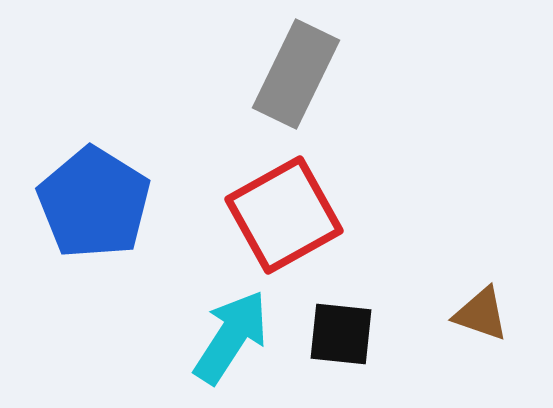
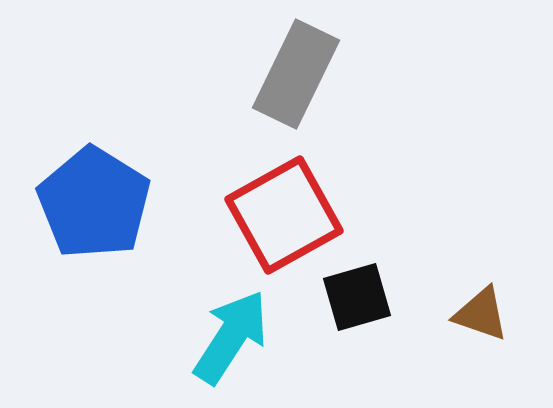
black square: moved 16 px right, 37 px up; rotated 22 degrees counterclockwise
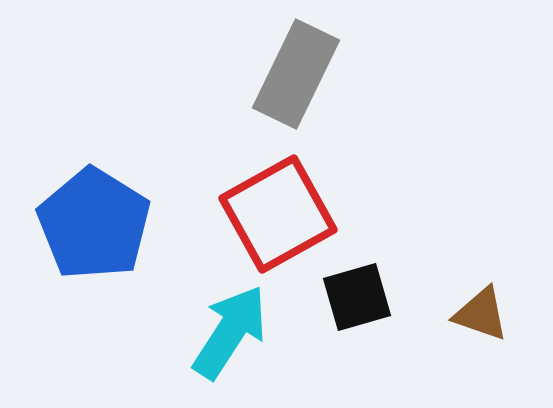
blue pentagon: moved 21 px down
red square: moved 6 px left, 1 px up
cyan arrow: moved 1 px left, 5 px up
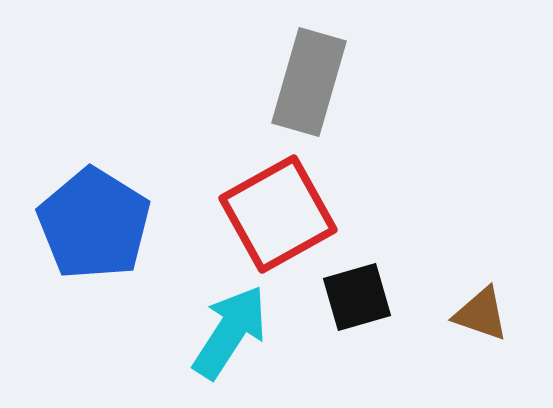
gray rectangle: moved 13 px right, 8 px down; rotated 10 degrees counterclockwise
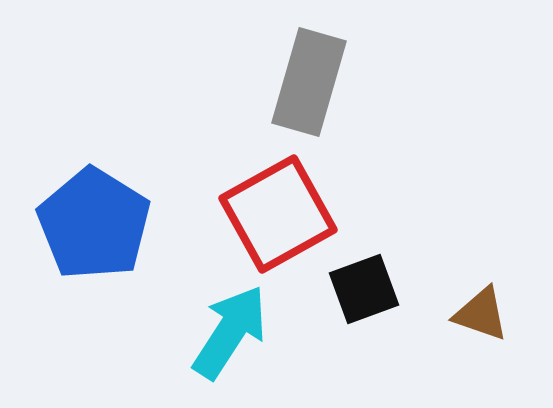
black square: moved 7 px right, 8 px up; rotated 4 degrees counterclockwise
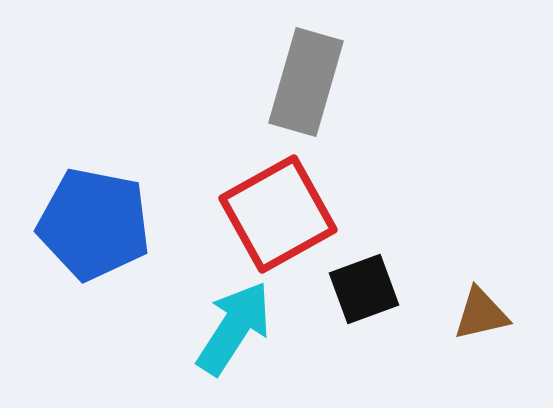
gray rectangle: moved 3 px left
blue pentagon: rotated 21 degrees counterclockwise
brown triangle: rotated 32 degrees counterclockwise
cyan arrow: moved 4 px right, 4 px up
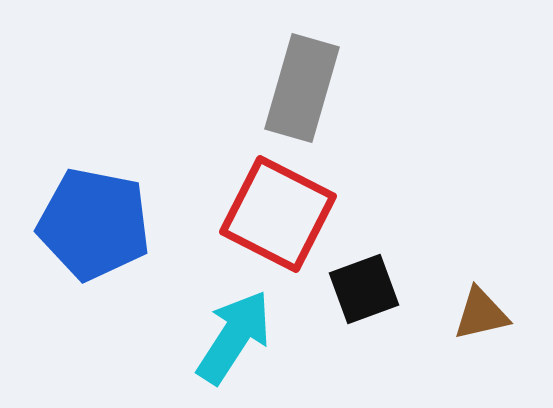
gray rectangle: moved 4 px left, 6 px down
red square: rotated 34 degrees counterclockwise
cyan arrow: moved 9 px down
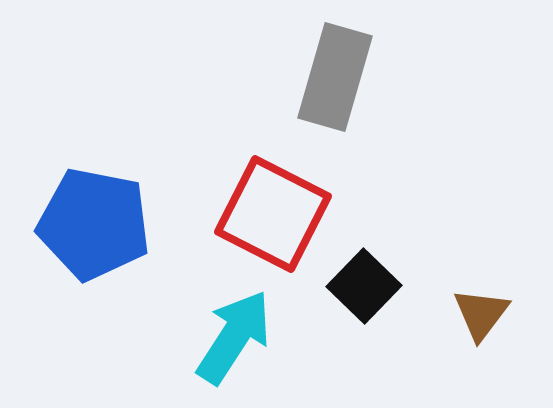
gray rectangle: moved 33 px right, 11 px up
red square: moved 5 px left
black square: moved 3 px up; rotated 26 degrees counterclockwise
brown triangle: rotated 40 degrees counterclockwise
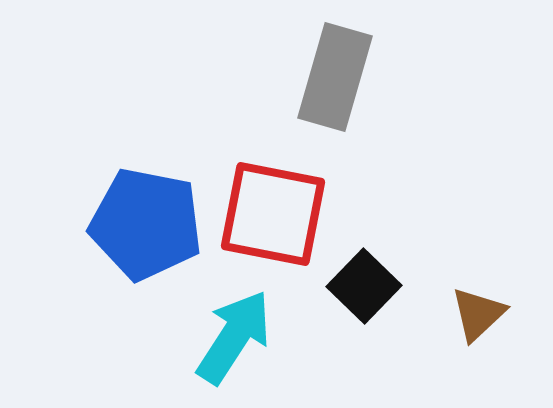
red square: rotated 16 degrees counterclockwise
blue pentagon: moved 52 px right
brown triangle: moved 3 px left; rotated 10 degrees clockwise
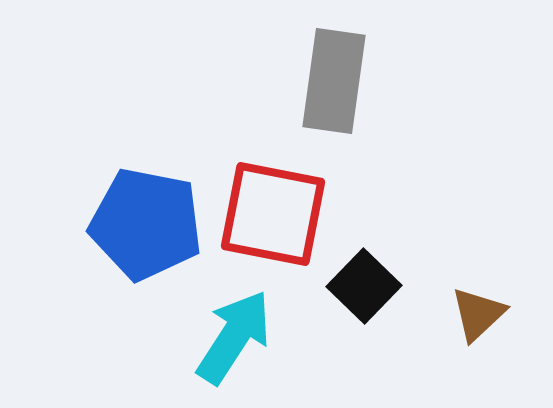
gray rectangle: moved 1 px left, 4 px down; rotated 8 degrees counterclockwise
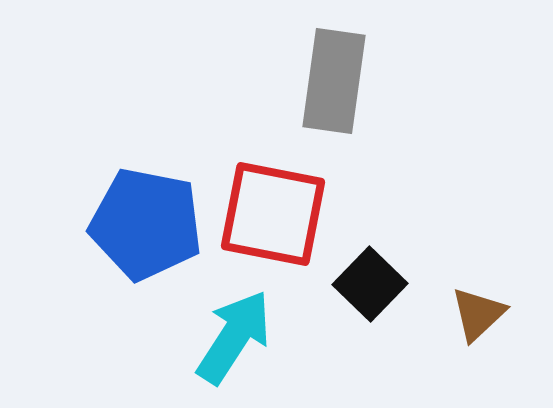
black square: moved 6 px right, 2 px up
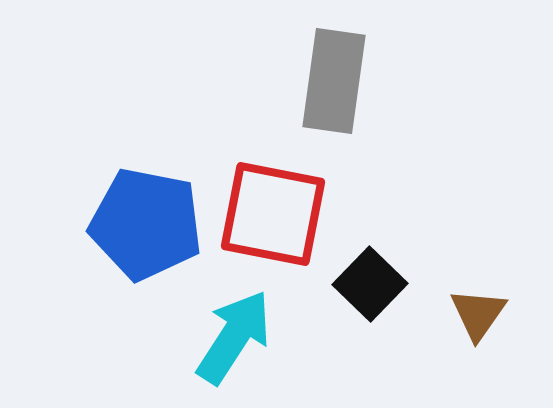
brown triangle: rotated 12 degrees counterclockwise
